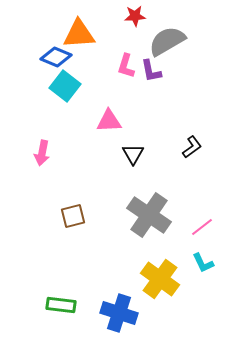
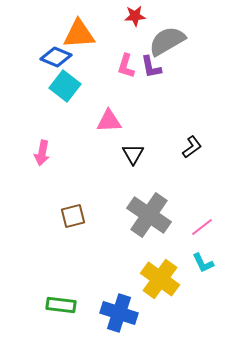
purple L-shape: moved 4 px up
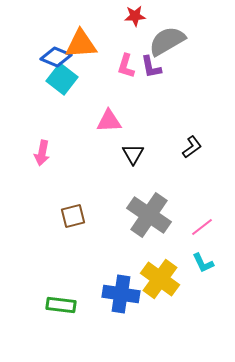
orange triangle: moved 2 px right, 10 px down
cyan square: moved 3 px left, 7 px up
blue cross: moved 2 px right, 19 px up; rotated 9 degrees counterclockwise
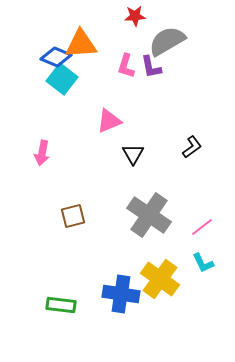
pink triangle: rotated 20 degrees counterclockwise
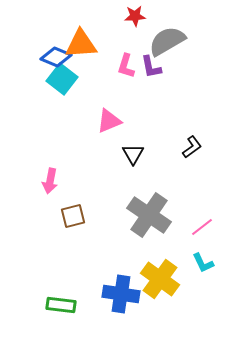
pink arrow: moved 8 px right, 28 px down
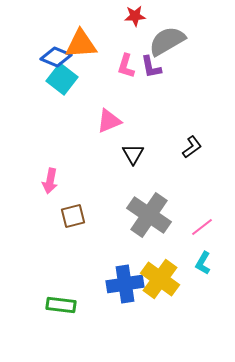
cyan L-shape: rotated 55 degrees clockwise
blue cross: moved 4 px right, 10 px up; rotated 18 degrees counterclockwise
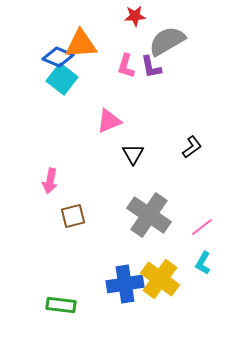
blue diamond: moved 2 px right
